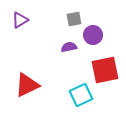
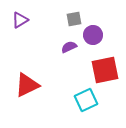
purple semicircle: rotated 14 degrees counterclockwise
cyan square: moved 5 px right, 5 px down
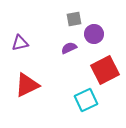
purple triangle: moved 23 px down; rotated 18 degrees clockwise
purple circle: moved 1 px right, 1 px up
purple semicircle: moved 1 px down
red square: rotated 16 degrees counterclockwise
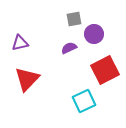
red triangle: moved 6 px up; rotated 20 degrees counterclockwise
cyan square: moved 2 px left, 1 px down
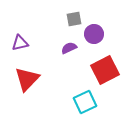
cyan square: moved 1 px right, 1 px down
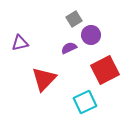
gray square: rotated 21 degrees counterclockwise
purple circle: moved 3 px left, 1 px down
red triangle: moved 17 px right
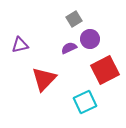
purple circle: moved 1 px left, 4 px down
purple triangle: moved 2 px down
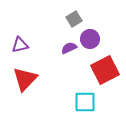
red triangle: moved 19 px left
cyan square: rotated 25 degrees clockwise
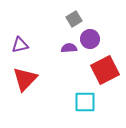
purple semicircle: rotated 21 degrees clockwise
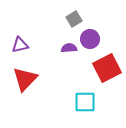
red square: moved 2 px right, 2 px up
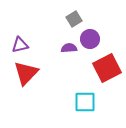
red triangle: moved 1 px right, 6 px up
